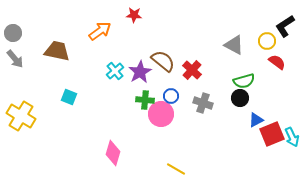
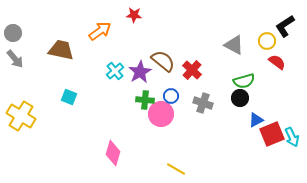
brown trapezoid: moved 4 px right, 1 px up
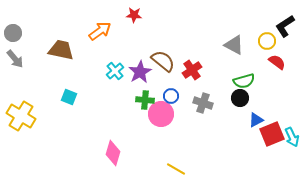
red cross: rotated 12 degrees clockwise
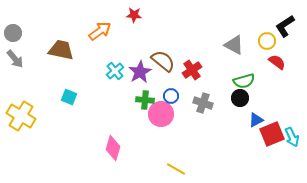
pink diamond: moved 5 px up
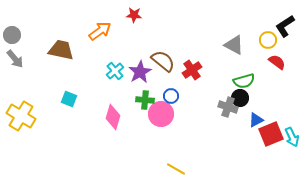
gray circle: moved 1 px left, 2 px down
yellow circle: moved 1 px right, 1 px up
cyan square: moved 2 px down
gray cross: moved 25 px right, 4 px down
red square: moved 1 px left
pink diamond: moved 31 px up
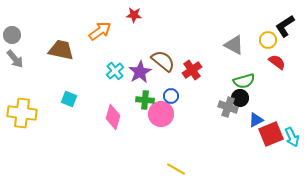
yellow cross: moved 1 px right, 3 px up; rotated 24 degrees counterclockwise
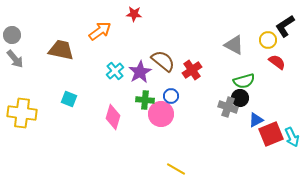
red star: moved 1 px up
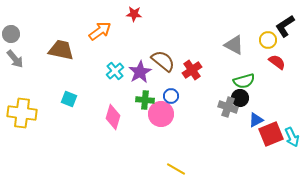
gray circle: moved 1 px left, 1 px up
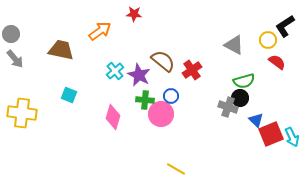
purple star: moved 1 px left, 3 px down; rotated 15 degrees counterclockwise
cyan square: moved 4 px up
blue triangle: rotated 49 degrees counterclockwise
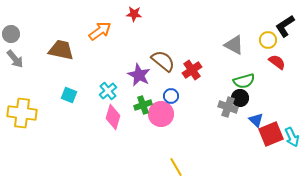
cyan cross: moved 7 px left, 20 px down
green cross: moved 2 px left, 5 px down; rotated 24 degrees counterclockwise
yellow line: moved 2 px up; rotated 30 degrees clockwise
